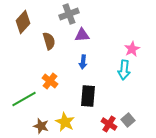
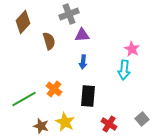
pink star: rotated 14 degrees counterclockwise
orange cross: moved 4 px right, 8 px down
gray square: moved 14 px right, 1 px up
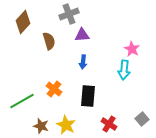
green line: moved 2 px left, 2 px down
yellow star: moved 1 px right, 3 px down
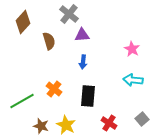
gray cross: rotated 30 degrees counterclockwise
cyan arrow: moved 9 px right, 10 px down; rotated 90 degrees clockwise
red cross: moved 1 px up
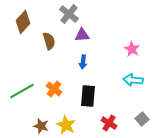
green line: moved 10 px up
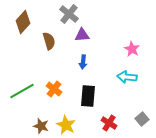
cyan arrow: moved 6 px left, 3 px up
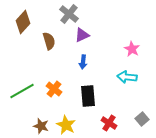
purple triangle: rotated 21 degrees counterclockwise
black rectangle: rotated 10 degrees counterclockwise
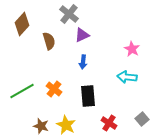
brown diamond: moved 1 px left, 2 px down
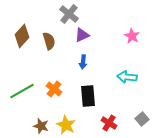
brown diamond: moved 12 px down
pink star: moved 13 px up
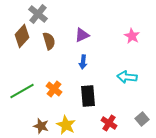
gray cross: moved 31 px left
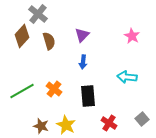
purple triangle: rotated 21 degrees counterclockwise
